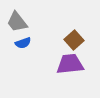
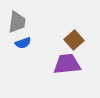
gray trapezoid: rotated 135 degrees counterclockwise
purple trapezoid: moved 3 px left
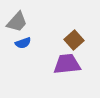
gray trapezoid: rotated 35 degrees clockwise
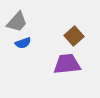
brown square: moved 4 px up
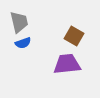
gray trapezoid: moved 2 px right; rotated 55 degrees counterclockwise
brown square: rotated 18 degrees counterclockwise
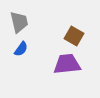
blue semicircle: moved 2 px left, 6 px down; rotated 35 degrees counterclockwise
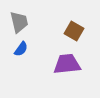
brown square: moved 5 px up
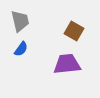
gray trapezoid: moved 1 px right, 1 px up
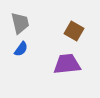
gray trapezoid: moved 2 px down
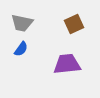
gray trapezoid: moved 2 px right; rotated 115 degrees clockwise
brown square: moved 7 px up; rotated 36 degrees clockwise
